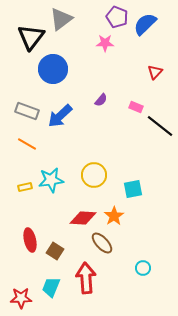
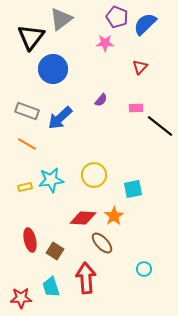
red triangle: moved 15 px left, 5 px up
pink rectangle: moved 1 px down; rotated 24 degrees counterclockwise
blue arrow: moved 2 px down
cyan circle: moved 1 px right, 1 px down
cyan trapezoid: rotated 40 degrees counterclockwise
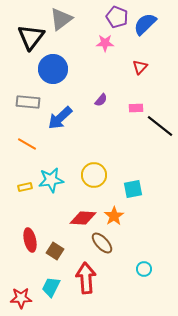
gray rectangle: moved 1 px right, 9 px up; rotated 15 degrees counterclockwise
cyan trapezoid: rotated 45 degrees clockwise
